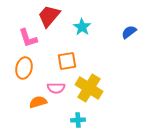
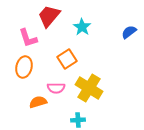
orange square: moved 2 px up; rotated 24 degrees counterclockwise
orange ellipse: moved 1 px up
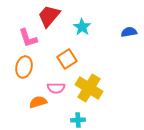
blue semicircle: rotated 28 degrees clockwise
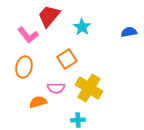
pink L-shape: moved 3 px up; rotated 20 degrees counterclockwise
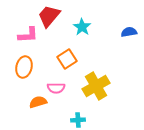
pink L-shape: rotated 55 degrees counterclockwise
yellow cross: moved 7 px right, 2 px up; rotated 28 degrees clockwise
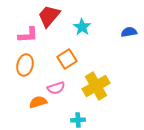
orange ellipse: moved 1 px right, 2 px up
pink semicircle: rotated 18 degrees counterclockwise
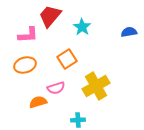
red trapezoid: moved 1 px right
orange ellipse: rotated 60 degrees clockwise
